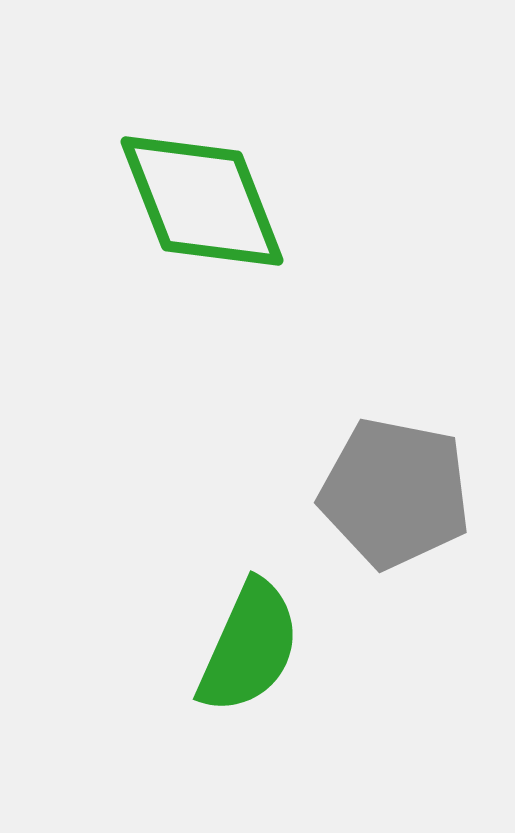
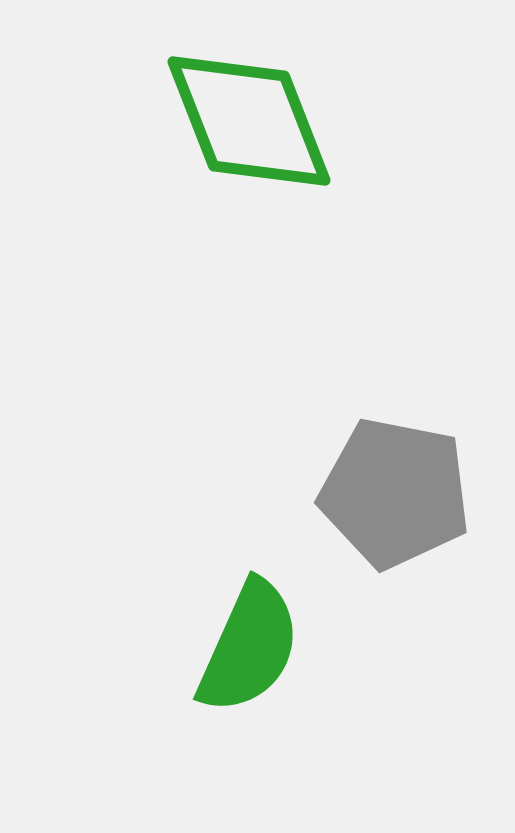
green diamond: moved 47 px right, 80 px up
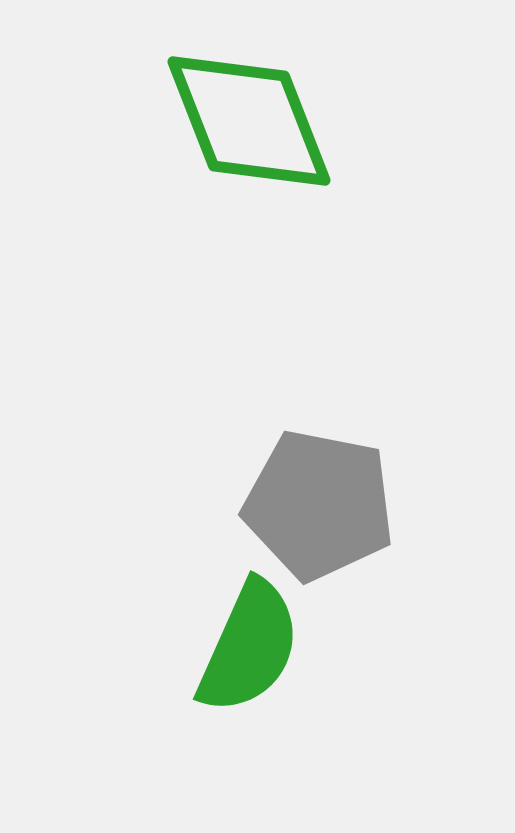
gray pentagon: moved 76 px left, 12 px down
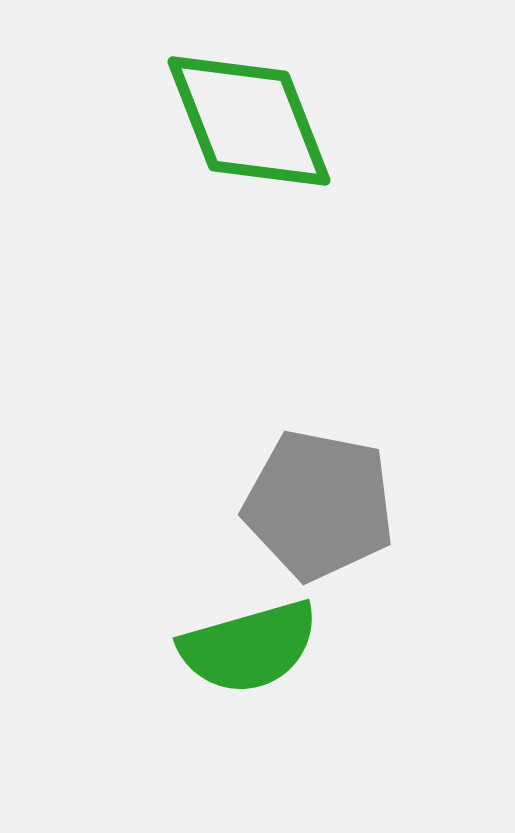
green semicircle: rotated 50 degrees clockwise
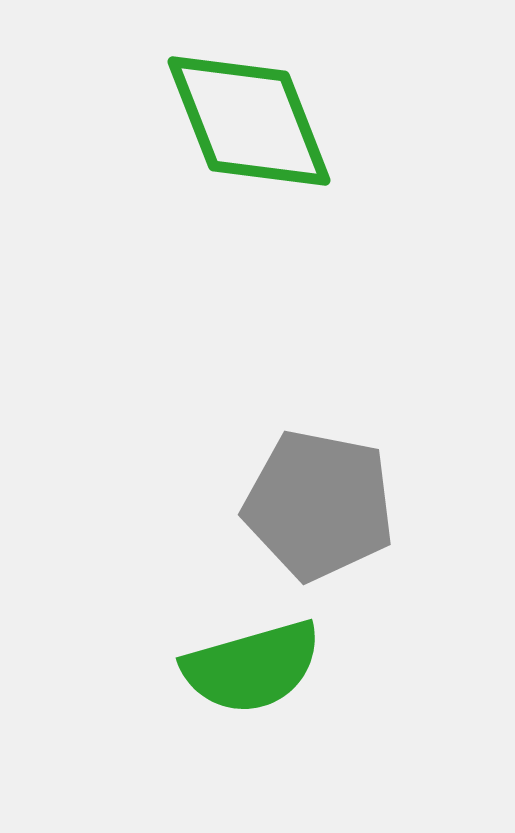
green semicircle: moved 3 px right, 20 px down
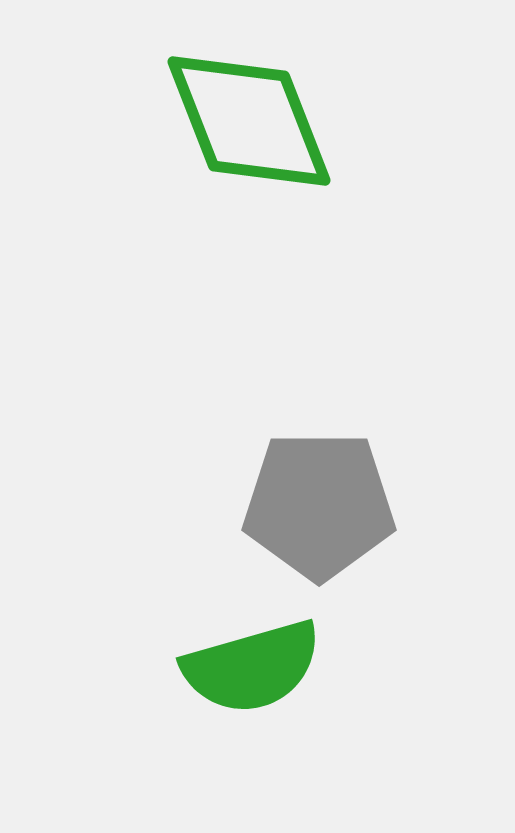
gray pentagon: rotated 11 degrees counterclockwise
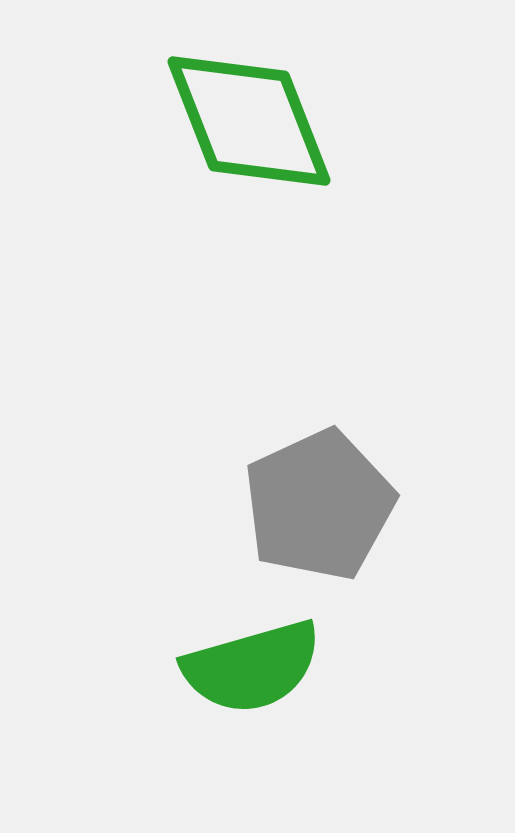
gray pentagon: rotated 25 degrees counterclockwise
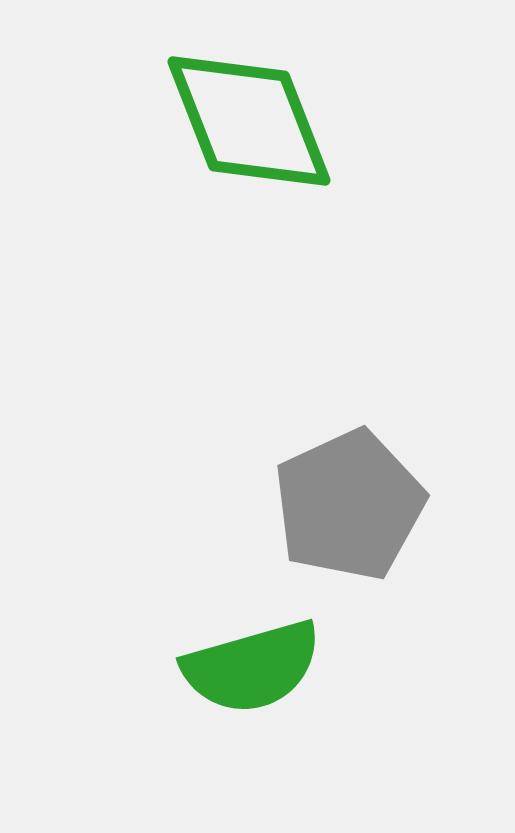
gray pentagon: moved 30 px right
